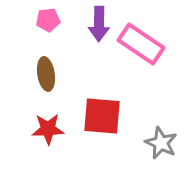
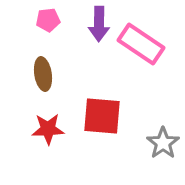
brown ellipse: moved 3 px left
gray star: moved 2 px right; rotated 12 degrees clockwise
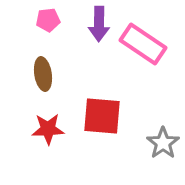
pink rectangle: moved 2 px right
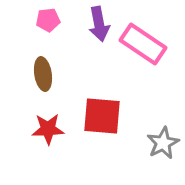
purple arrow: rotated 12 degrees counterclockwise
gray star: rotated 8 degrees clockwise
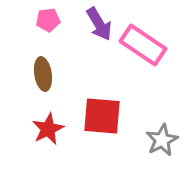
purple arrow: rotated 20 degrees counterclockwise
pink rectangle: moved 1 px down
red star: rotated 24 degrees counterclockwise
gray star: moved 1 px left, 3 px up
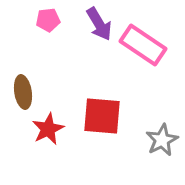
brown ellipse: moved 20 px left, 18 px down
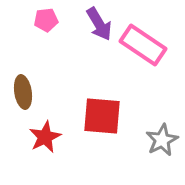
pink pentagon: moved 2 px left
red star: moved 3 px left, 8 px down
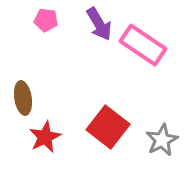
pink pentagon: rotated 15 degrees clockwise
brown ellipse: moved 6 px down
red square: moved 6 px right, 11 px down; rotated 33 degrees clockwise
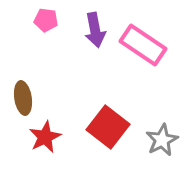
purple arrow: moved 4 px left, 6 px down; rotated 20 degrees clockwise
